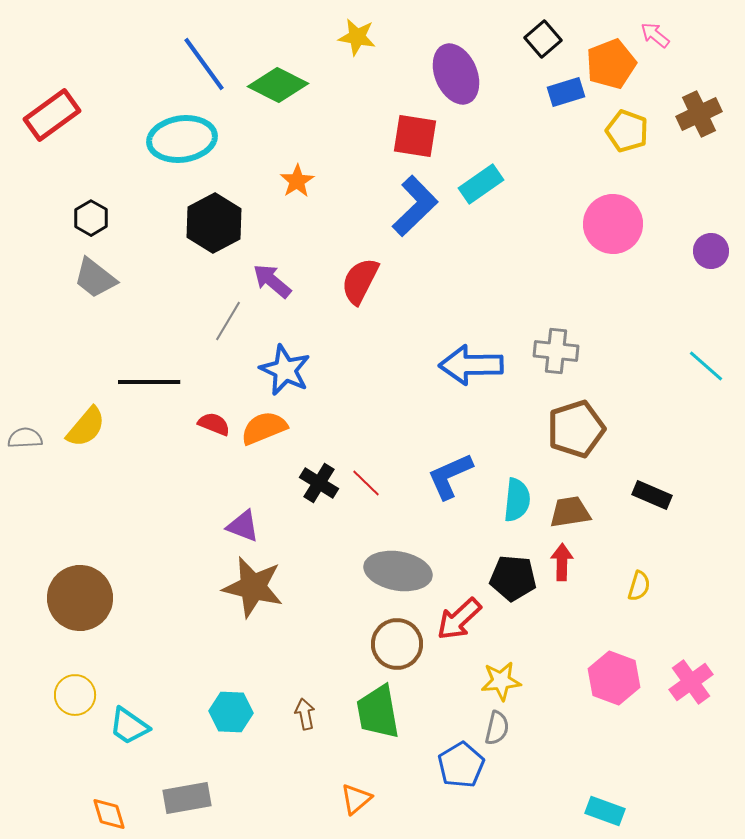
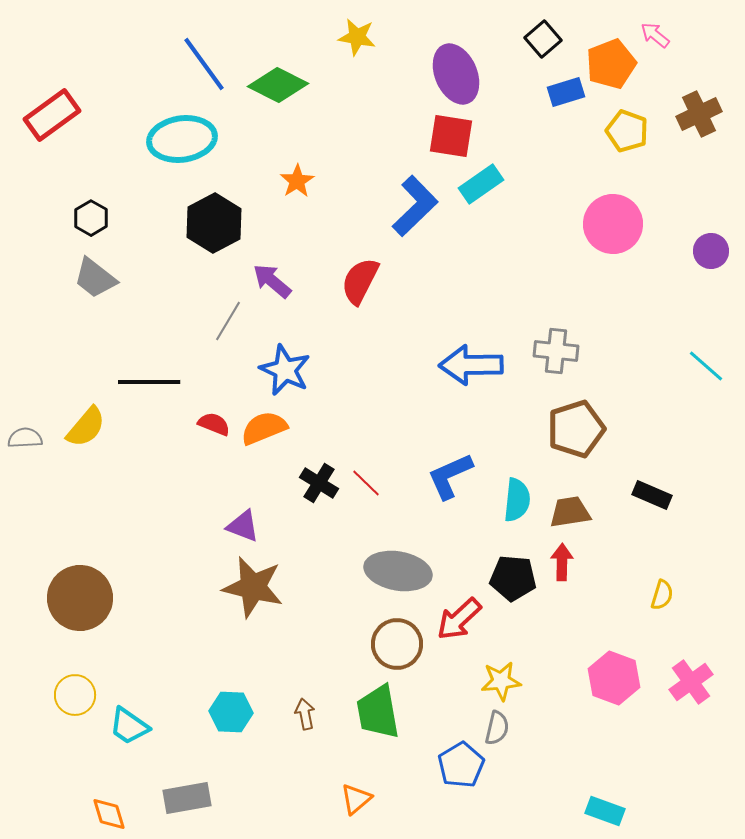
red square at (415, 136): moved 36 px right
yellow semicircle at (639, 586): moved 23 px right, 9 px down
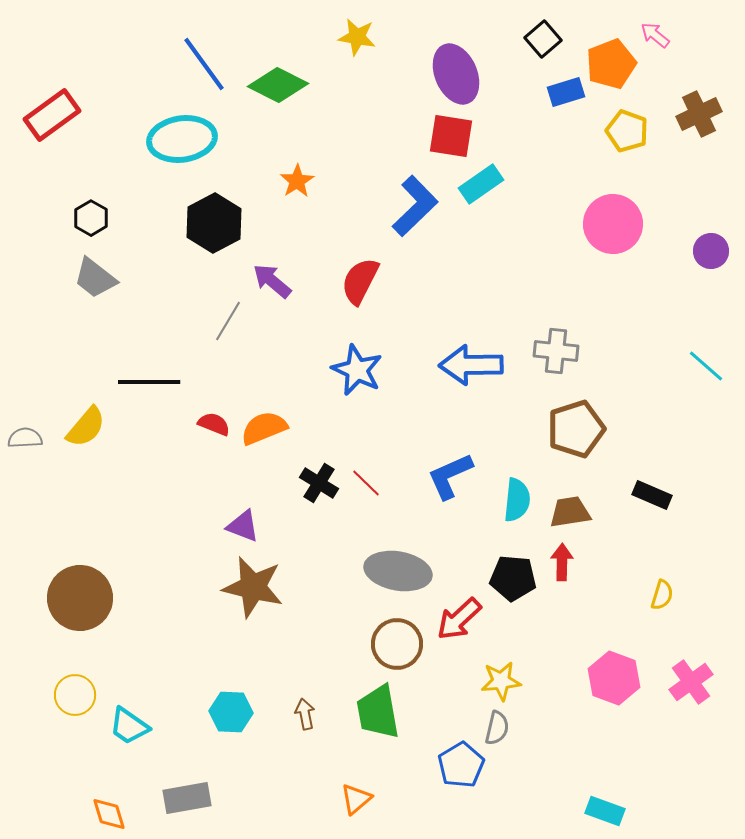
blue star at (285, 370): moved 72 px right
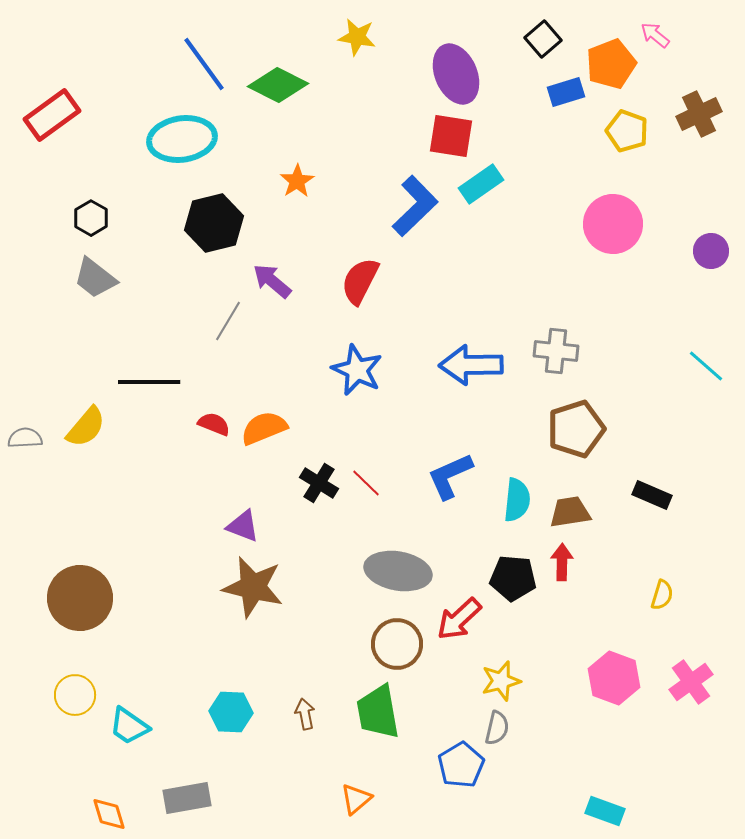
black hexagon at (214, 223): rotated 14 degrees clockwise
yellow star at (501, 681): rotated 9 degrees counterclockwise
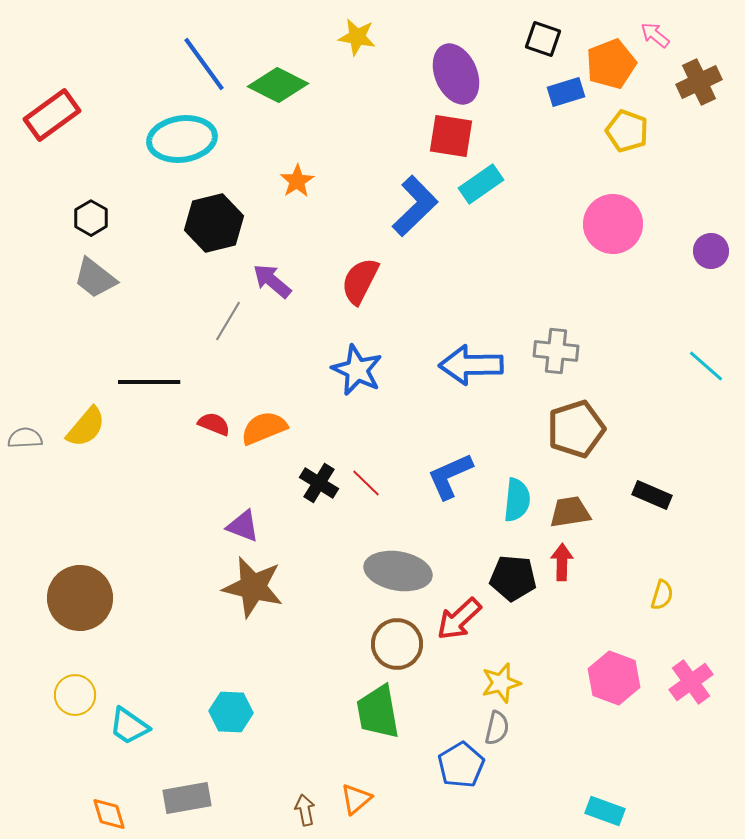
black square at (543, 39): rotated 30 degrees counterclockwise
brown cross at (699, 114): moved 32 px up
yellow star at (501, 681): moved 2 px down
brown arrow at (305, 714): moved 96 px down
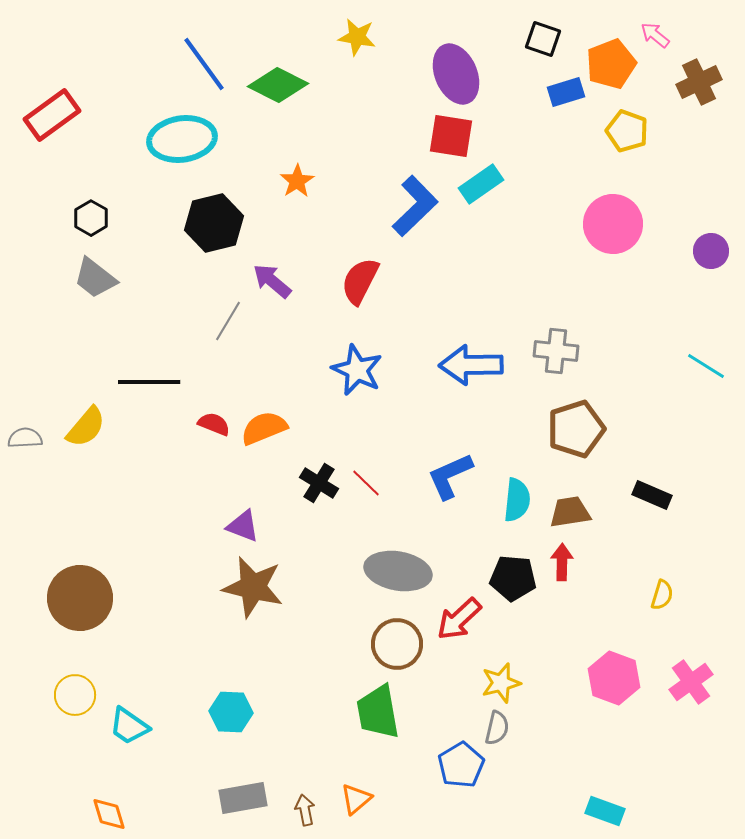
cyan line at (706, 366): rotated 9 degrees counterclockwise
gray rectangle at (187, 798): moved 56 px right
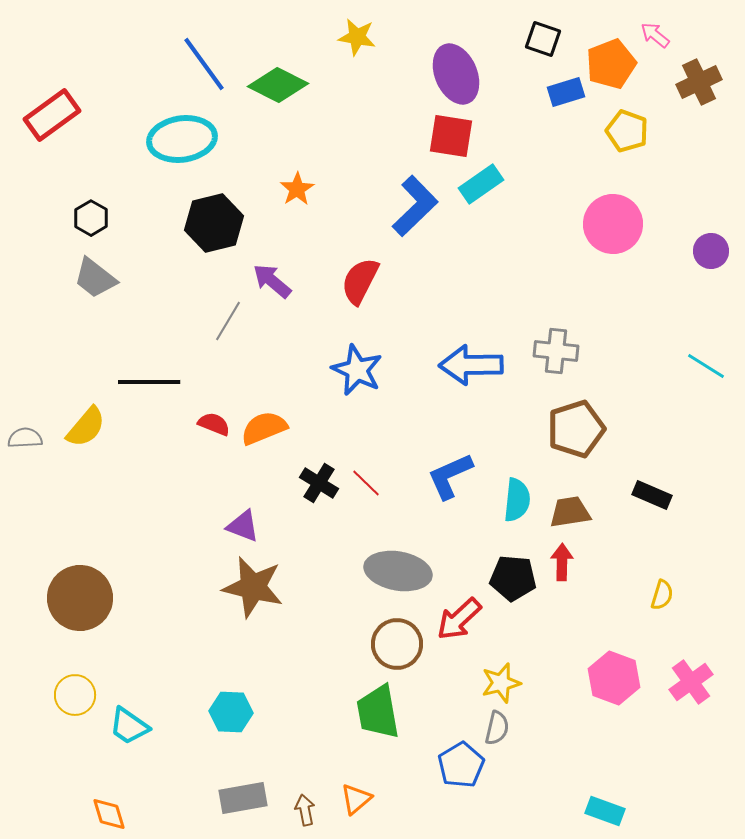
orange star at (297, 181): moved 8 px down
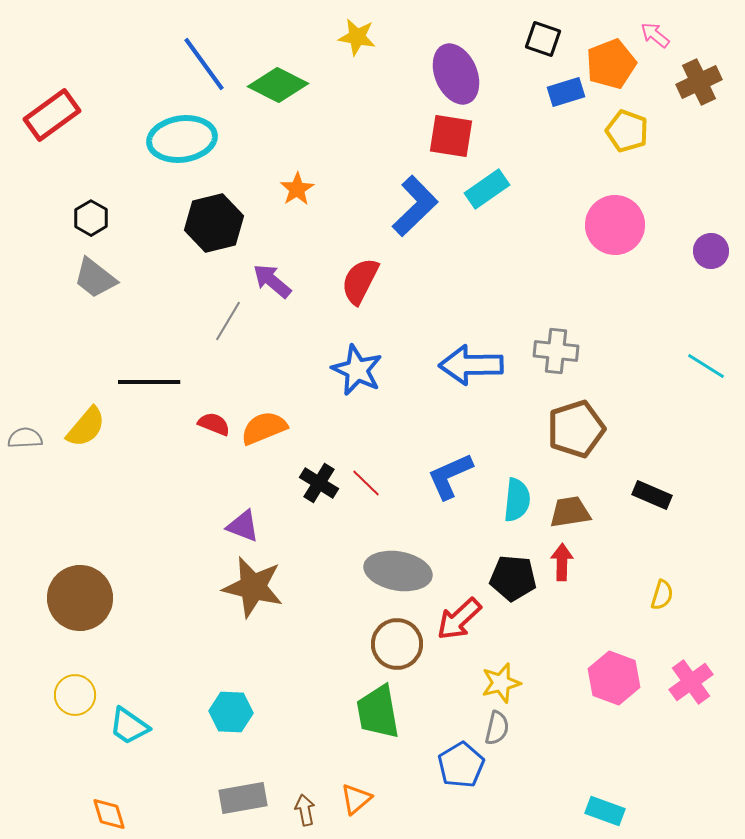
cyan rectangle at (481, 184): moved 6 px right, 5 px down
pink circle at (613, 224): moved 2 px right, 1 px down
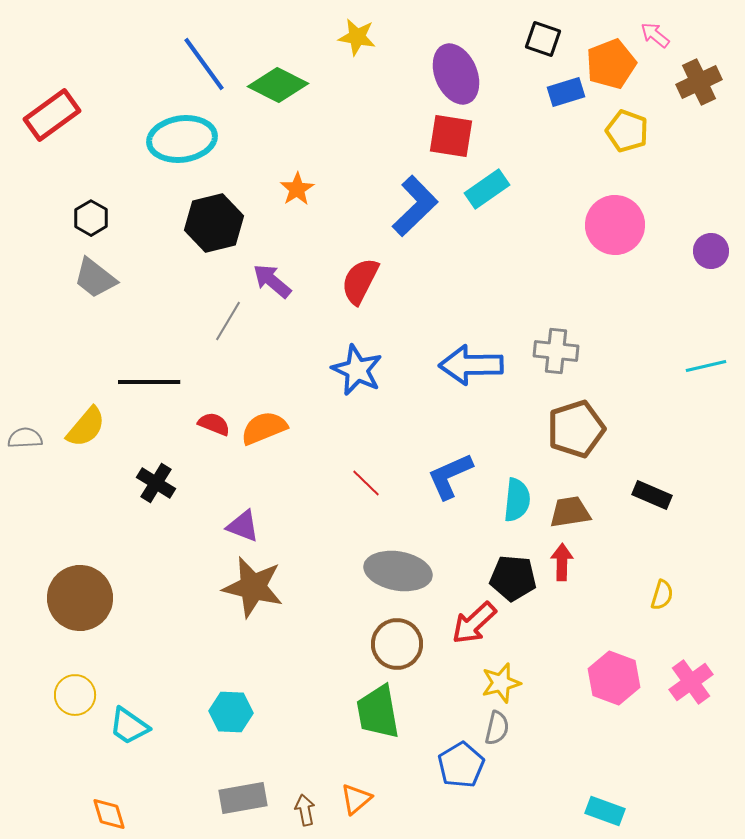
cyan line at (706, 366): rotated 45 degrees counterclockwise
black cross at (319, 483): moved 163 px left
red arrow at (459, 619): moved 15 px right, 4 px down
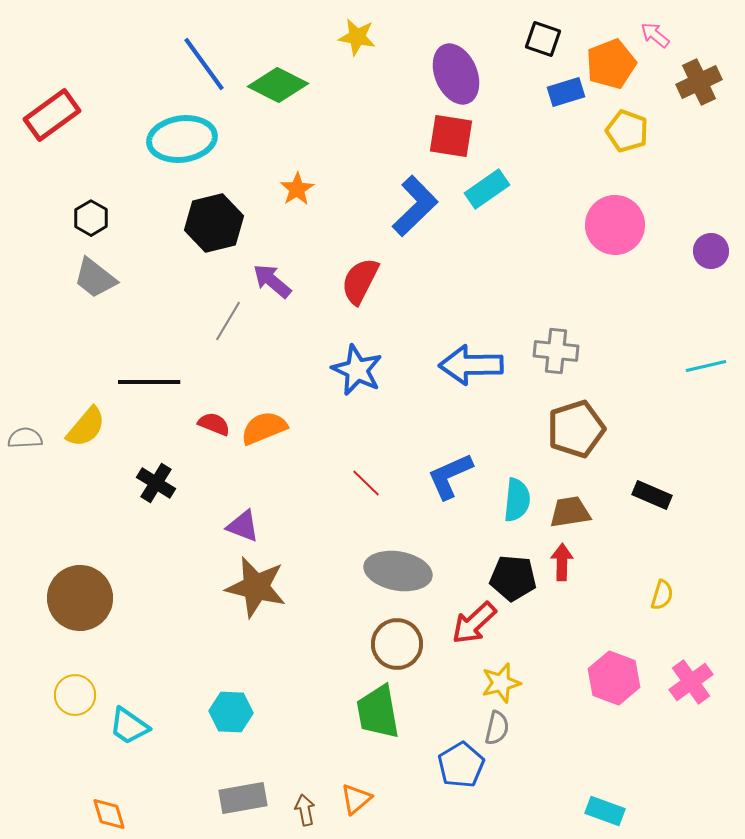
brown star at (253, 587): moved 3 px right
